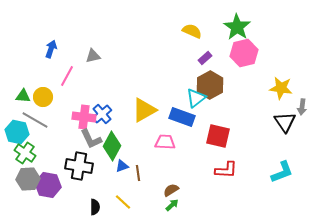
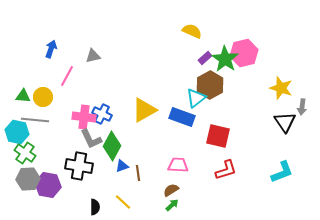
green star: moved 12 px left, 32 px down
yellow star: rotated 10 degrees clockwise
blue cross: rotated 24 degrees counterclockwise
gray line: rotated 24 degrees counterclockwise
pink trapezoid: moved 13 px right, 23 px down
red L-shape: rotated 20 degrees counterclockwise
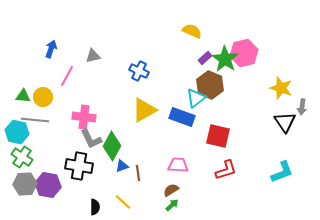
brown hexagon: rotated 8 degrees counterclockwise
blue cross: moved 37 px right, 43 px up
green cross: moved 3 px left, 4 px down
gray hexagon: moved 3 px left, 5 px down
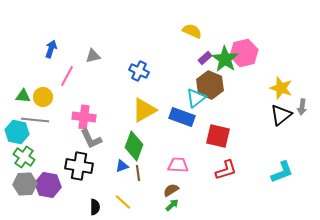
black triangle: moved 4 px left, 7 px up; rotated 25 degrees clockwise
green diamond: moved 22 px right; rotated 8 degrees counterclockwise
green cross: moved 2 px right
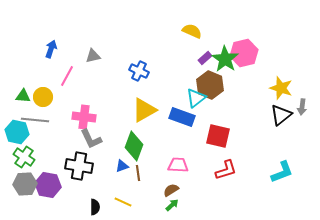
yellow line: rotated 18 degrees counterclockwise
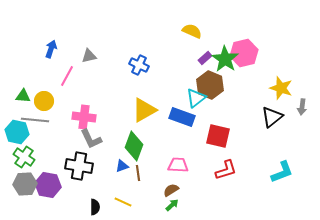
gray triangle: moved 4 px left
blue cross: moved 6 px up
yellow circle: moved 1 px right, 4 px down
black triangle: moved 9 px left, 2 px down
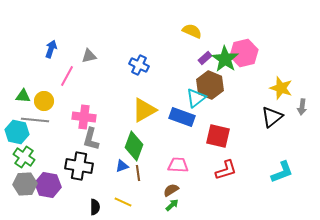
gray L-shape: rotated 40 degrees clockwise
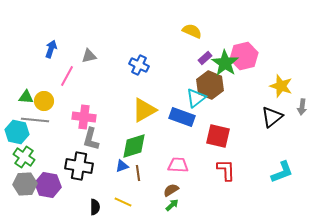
pink hexagon: moved 3 px down
green star: moved 4 px down
yellow star: moved 2 px up
green triangle: moved 3 px right, 1 px down
green diamond: rotated 52 degrees clockwise
red L-shape: rotated 75 degrees counterclockwise
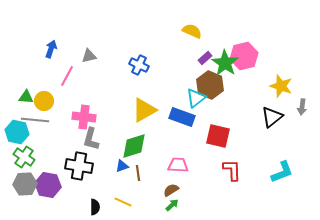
red L-shape: moved 6 px right
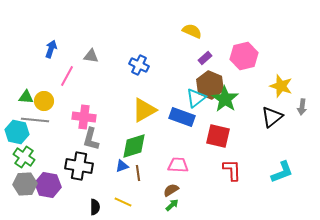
gray triangle: moved 2 px right; rotated 21 degrees clockwise
green star: moved 36 px down
